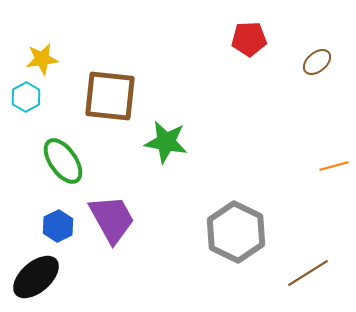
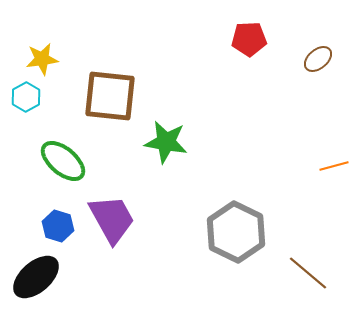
brown ellipse: moved 1 px right, 3 px up
green ellipse: rotated 15 degrees counterclockwise
blue hexagon: rotated 16 degrees counterclockwise
brown line: rotated 72 degrees clockwise
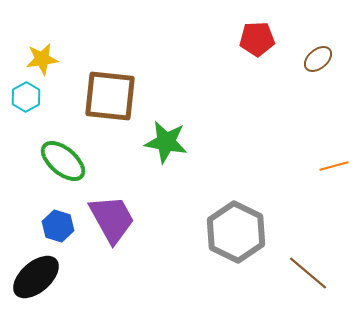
red pentagon: moved 8 px right
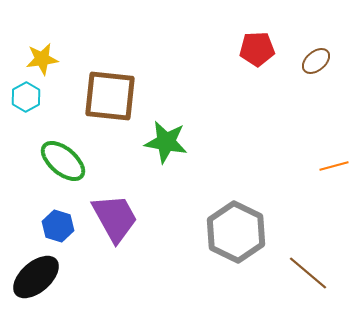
red pentagon: moved 10 px down
brown ellipse: moved 2 px left, 2 px down
purple trapezoid: moved 3 px right, 1 px up
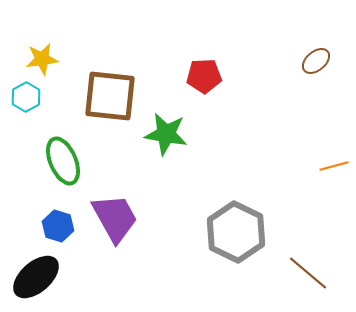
red pentagon: moved 53 px left, 27 px down
green star: moved 8 px up
green ellipse: rotated 27 degrees clockwise
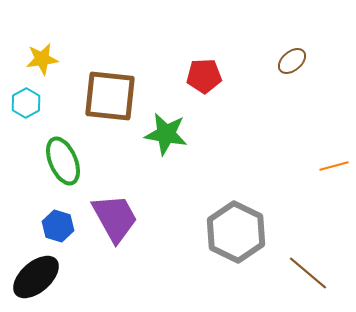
brown ellipse: moved 24 px left
cyan hexagon: moved 6 px down
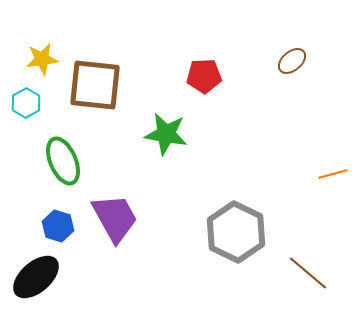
brown square: moved 15 px left, 11 px up
orange line: moved 1 px left, 8 px down
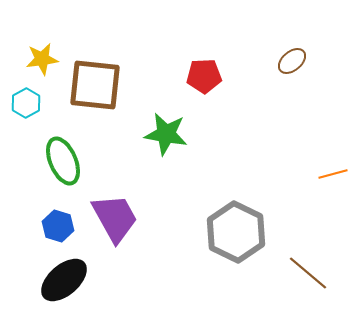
black ellipse: moved 28 px right, 3 px down
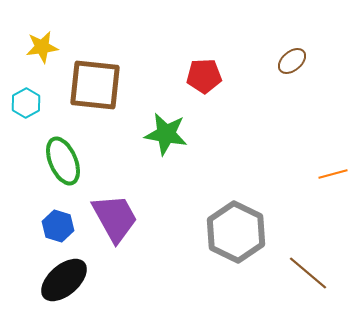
yellow star: moved 12 px up
